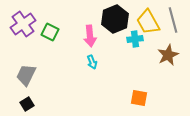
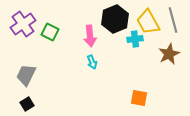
brown star: moved 1 px right, 1 px up
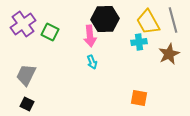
black hexagon: moved 10 px left; rotated 20 degrees clockwise
cyan cross: moved 4 px right, 3 px down
black square: rotated 32 degrees counterclockwise
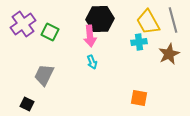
black hexagon: moved 5 px left
gray trapezoid: moved 18 px right
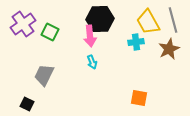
cyan cross: moved 3 px left
brown star: moved 5 px up
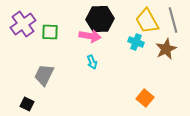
yellow trapezoid: moved 1 px left, 1 px up
green square: rotated 24 degrees counterclockwise
pink arrow: rotated 75 degrees counterclockwise
cyan cross: rotated 28 degrees clockwise
brown star: moved 3 px left
orange square: moved 6 px right; rotated 30 degrees clockwise
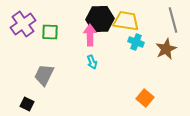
yellow trapezoid: moved 21 px left; rotated 128 degrees clockwise
pink arrow: moved 1 px up; rotated 100 degrees counterclockwise
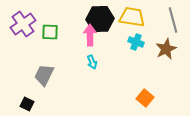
yellow trapezoid: moved 6 px right, 4 px up
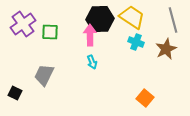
yellow trapezoid: rotated 24 degrees clockwise
black square: moved 12 px left, 11 px up
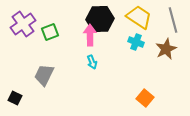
yellow trapezoid: moved 7 px right
green square: rotated 24 degrees counterclockwise
black square: moved 5 px down
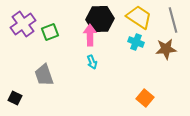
brown star: rotated 20 degrees clockwise
gray trapezoid: rotated 45 degrees counterclockwise
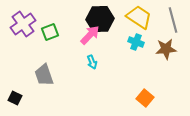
pink arrow: rotated 45 degrees clockwise
